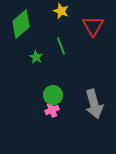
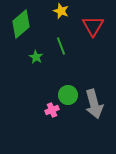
green circle: moved 15 px right
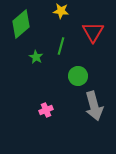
yellow star: rotated 14 degrees counterclockwise
red triangle: moved 6 px down
green line: rotated 36 degrees clockwise
green circle: moved 10 px right, 19 px up
gray arrow: moved 2 px down
pink cross: moved 6 px left
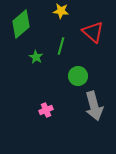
red triangle: rotated 20 degrees counterclockwise
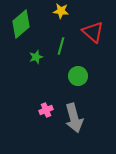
green star: rotated 24 degrees clockwise
gray arrow: moved 20 px left, 12 px down
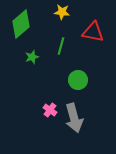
yellow star: moved 1 px right, 1 px down
red triangle: rotated 30 degrees counterclockwise
green star: moved 4 px left
green circle: moved 4 px down
pink cross: moved 4 px right; rotated 32 degrees counterclockwise
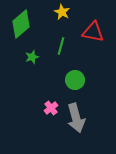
yellow star: rotated 21 degrees clockwise
green circle: moved 3 px left
pink cross: moved 1 px right, 2 px up; rotated 16 degrees clockwise
gray arrow: moved 2 px right
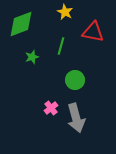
yellow star: moved 3 px right
green diamond: rotated 20 degrees clockwise
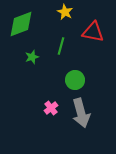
gray arrow: moved 5 px right, 5 px up
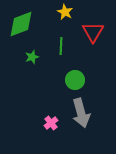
red triangle: rotated 50 degrees clockwise
green line: rotated 12 degrees counterclockwise
pink cross: moved 15 px down
